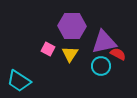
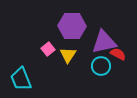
pink square: rotated 24 degrees clockwise
yellow triangle: moved 2 px left, 1 px down
cyan trapezoid: moved 2 px right, 2 px up; rotated 35 degrees clockwise
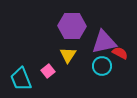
pink square: moved 22 px down
red semicircle: moved 2 px right, 1 px up
cyan circle: moved 1 px right
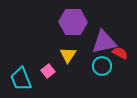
purple hexagon: moved 1 px right, 4 px up
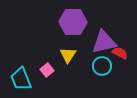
pink square: moved 1 px left, 1 px up
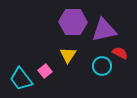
purple triangle: moved 12 px up
pink square: moved 2 px left, 1 px down
cyan trapezoid: rotated 15 degrees counterclockwise
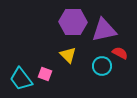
yellow triangle: rotated 18 degrees counterclockwise
pink square: moved 3 px down; rotated 32 degrees counterclockwise
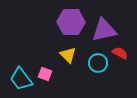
purple hexagon: moved 2 px left
cyan circle: moved 4 px left, 3 px up
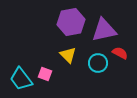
purple hexagon: rotated 12 degrees counterclockwise
